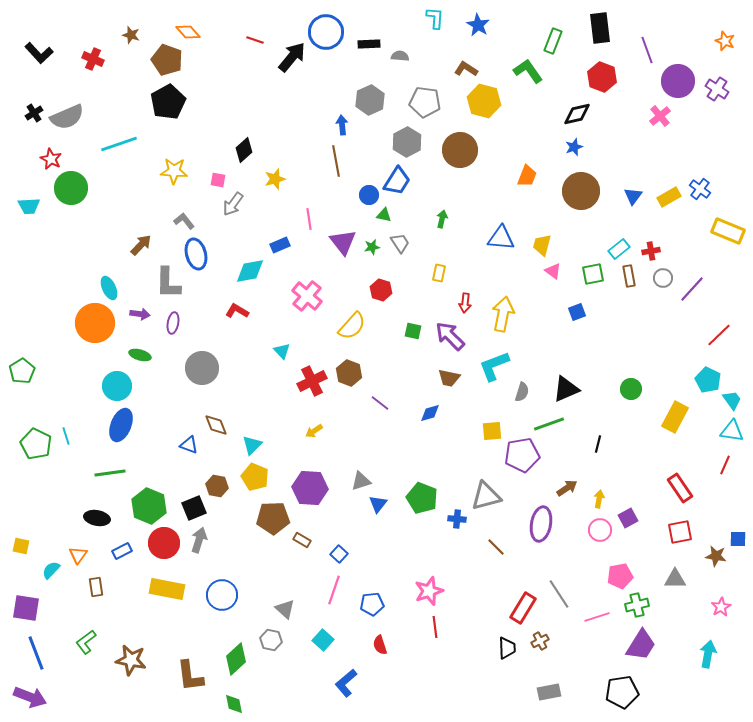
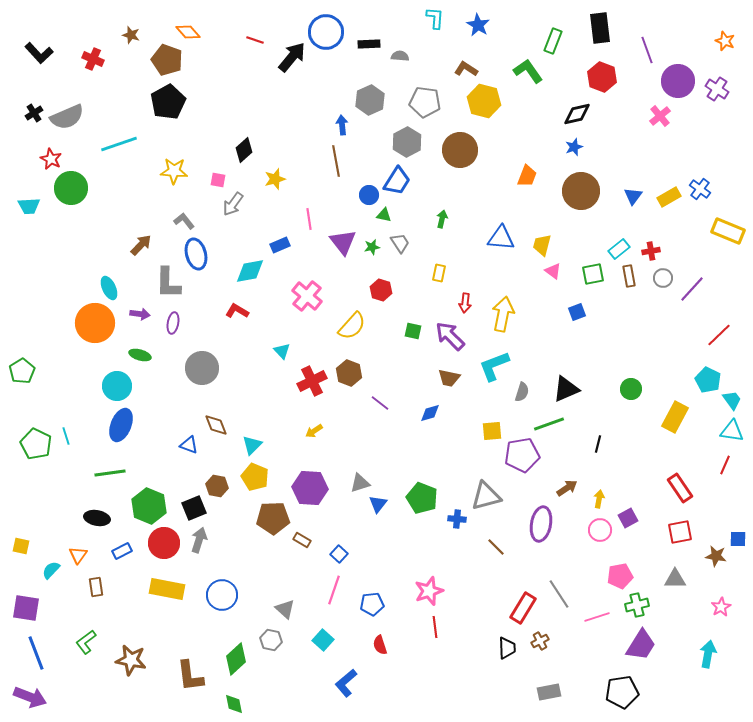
gray triangle at (361, 481): moved 1 px left, 2 px down
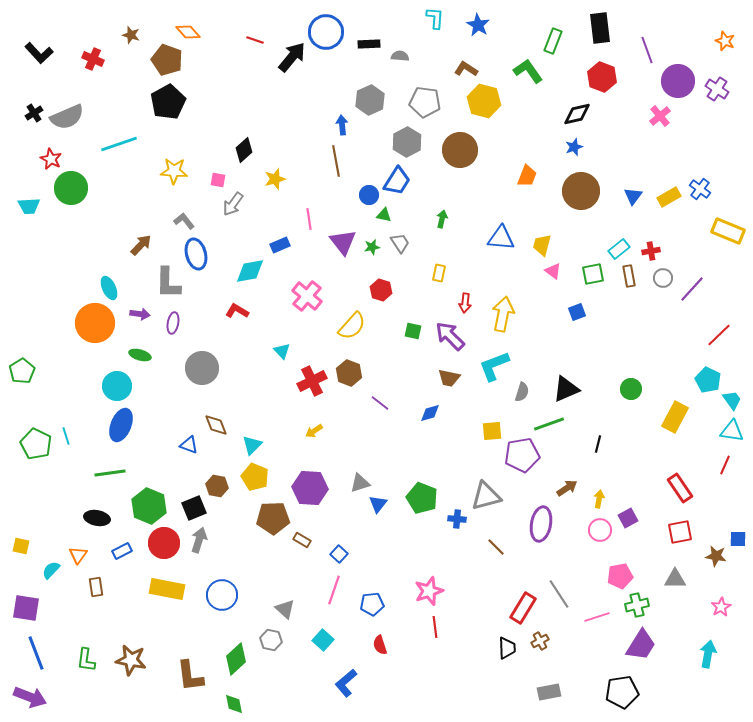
green L-shape at (86, 642): moved 18 px down; rotated 45 degrees counterclockwise
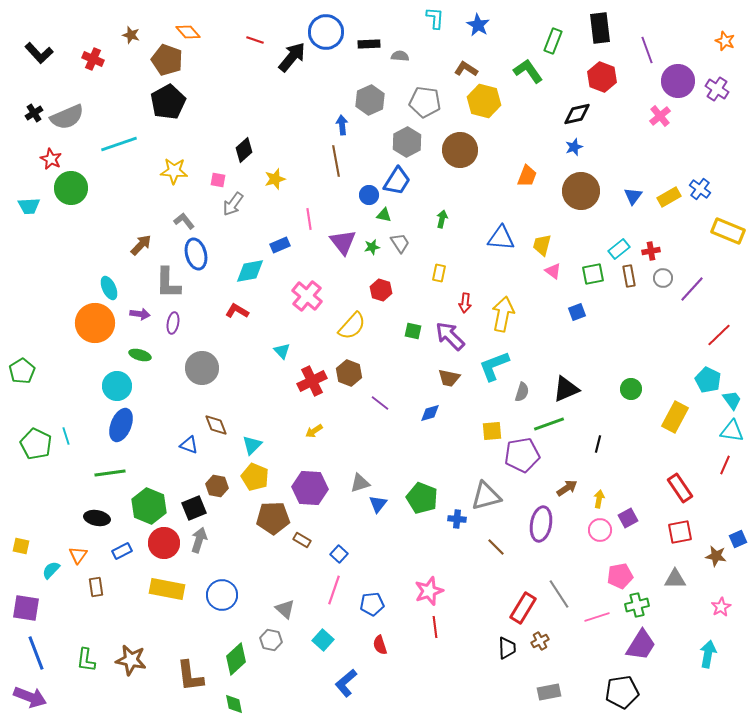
blue square at (738, 539): rotated 24 degrees counterclockwise
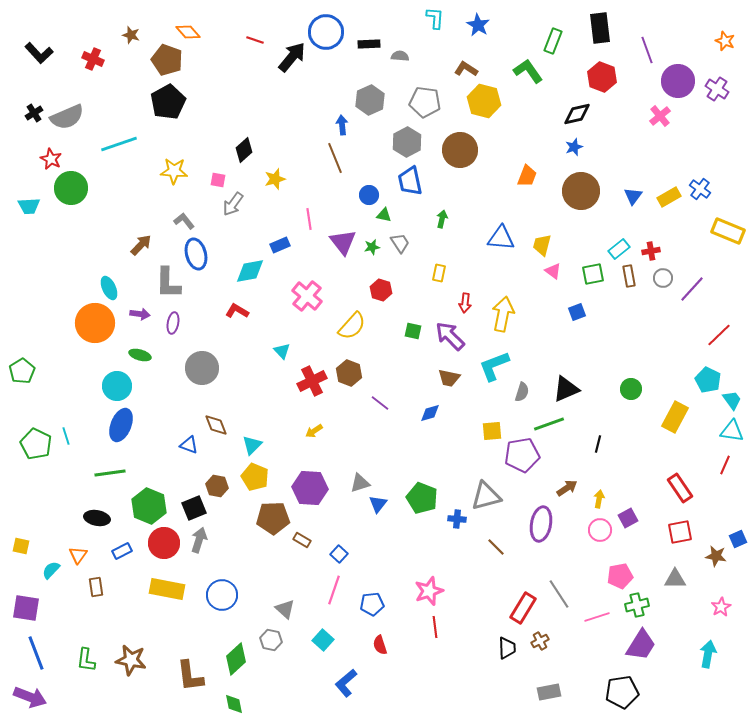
brown line at (336, 161): moved 1 px left, 3 px up; rotated 12 degrees counterclockwise
blue trapezoid at (397, 181): moved 13 px right; rotated 136 degrees clockwise
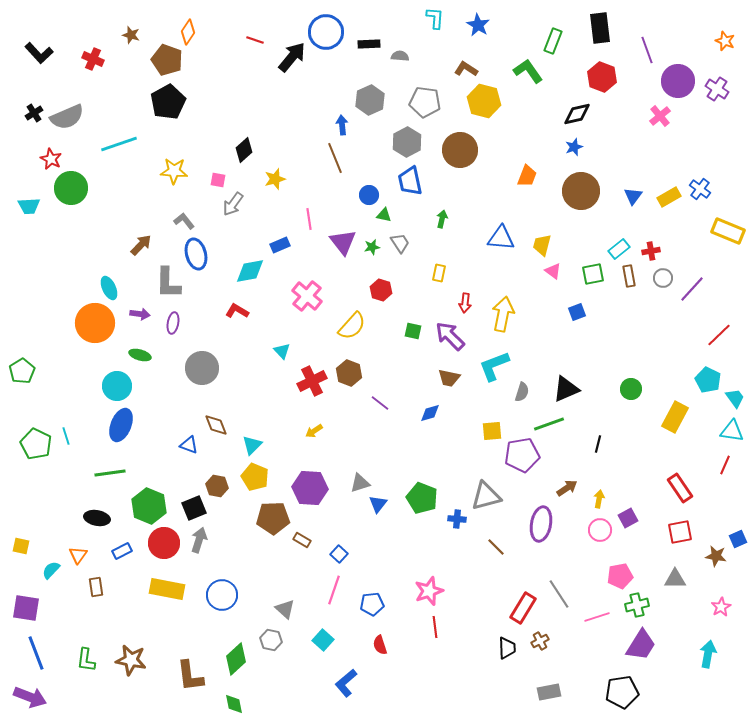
orange diamond at (188, 32): rotated 75 degrees clockwise
cyan trapezoid at (732, 400): moved 3 px right, 2 px up
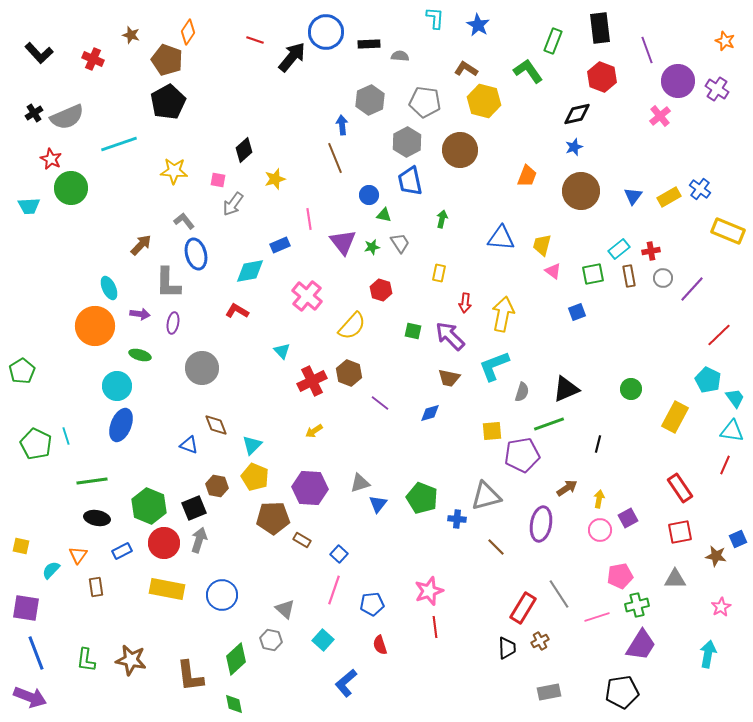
orange circle at (95, 323): moved 3 px down
green line at (110, 473): moved 18 px left, 8 px down
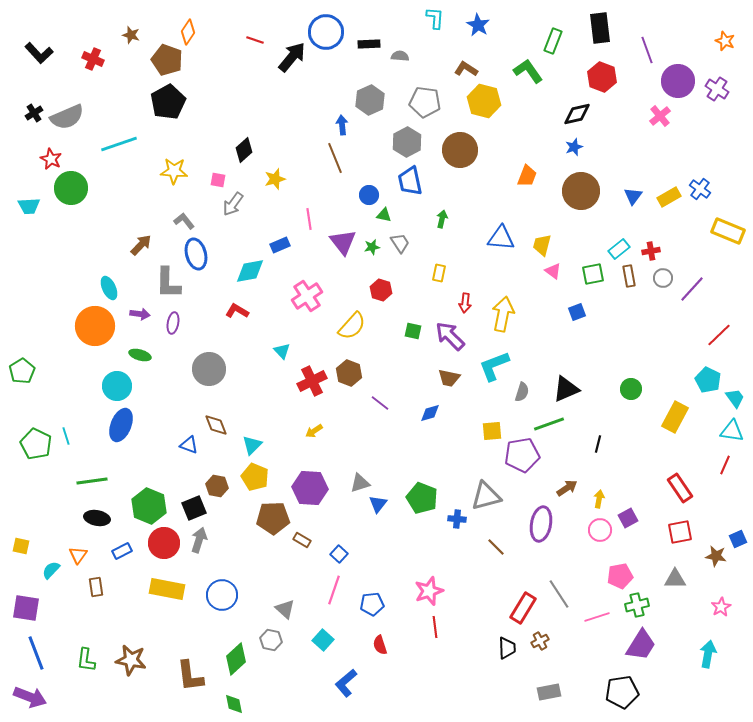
pink cross at (307, 296): rotated 16 degrees clockwise
gray circle at (202, 368): moved 7 px right, 1 px down
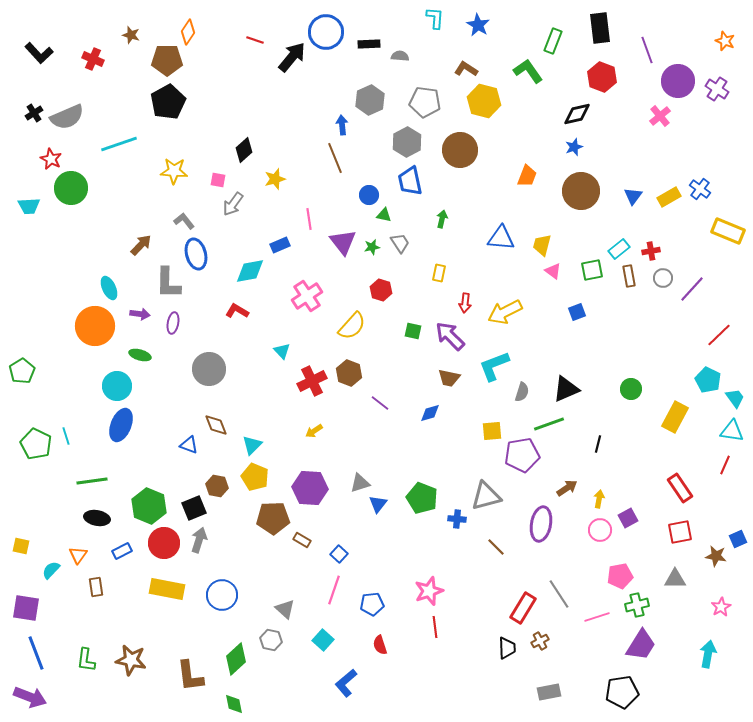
brown pentagon at (167, 60): rotated 20 degrees counterclockwise
green square at (593, 274): moved 1 px left, 4 px up
yellow arrow at (503, 314): moved 2 px right, 2 px up; rotated 128 degrees counterclockwise
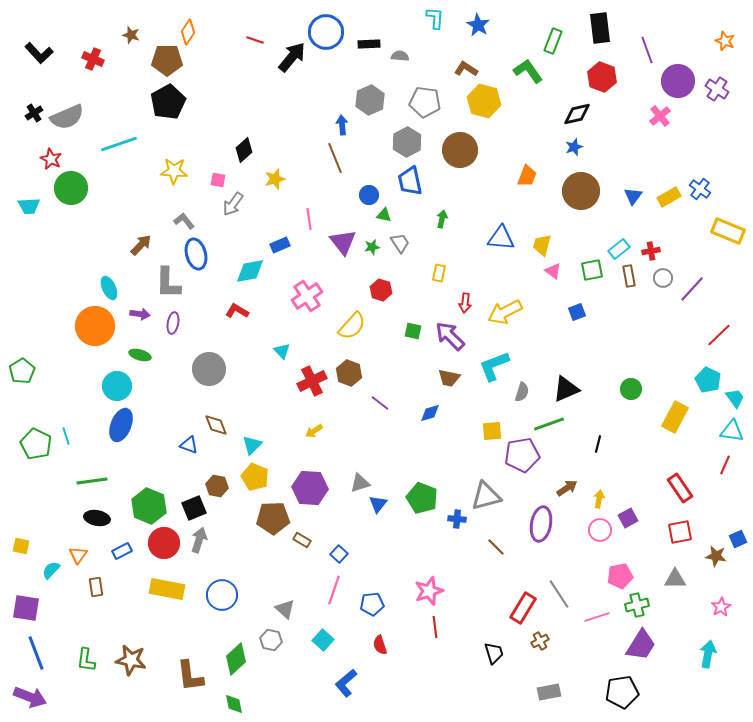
black trapezoid at (507, 648): moved 13 px left, 5 px down; rotated 15 degrees counterclockwise
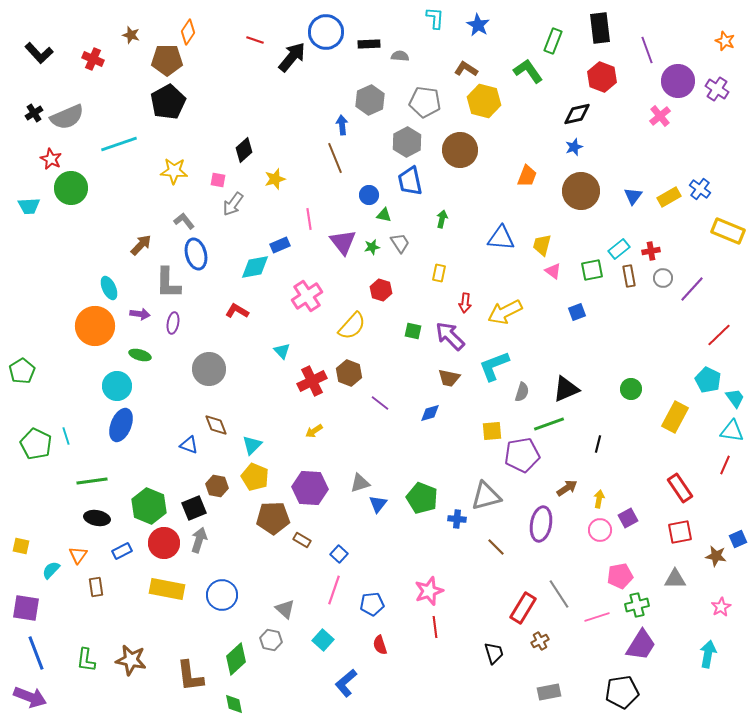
cyan diamond at (250, 271): moved 5 px right, 4 px up
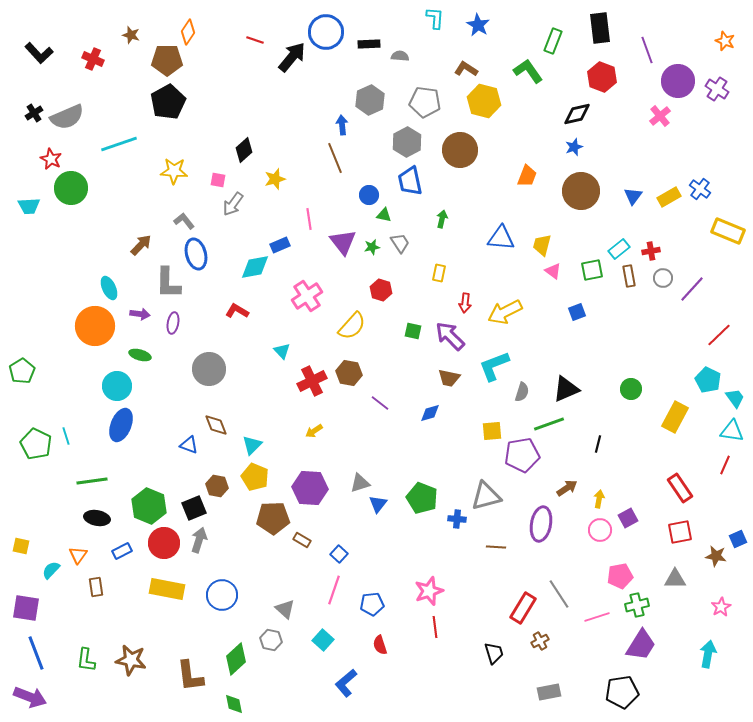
brown hexagon at (349, 373): rotated 10 degrees counterclockwise
brown line at (496, 547): rotated 42 degrees counterclockwise
